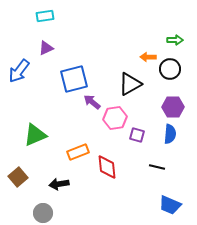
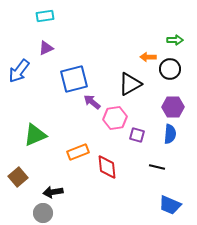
black arrow: moved 6 px left, 8 px down
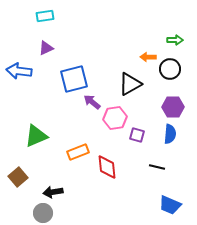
blue arrow: rotated 60 degrees clockwise
green triangle: moved 1 px right, 1 px down
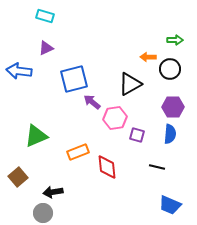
cyan rectangle: rotated 24 degrees clockwise
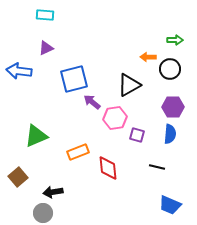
cyan rectangle: moved 1 px up; rotated 12 degrees counterclockwise
black triangle: moved 1 px left, 1 px down
red diamond: moved 1 px right, 1 px down
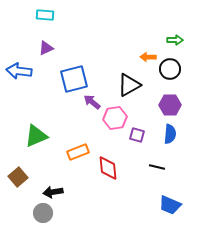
purple hexagon: moved 3 px left, 2 px up
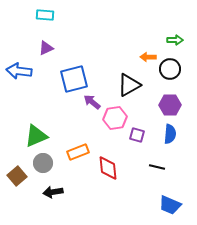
brown square: moved 1 px left, 1 px up
gray circle: moved 50 px up
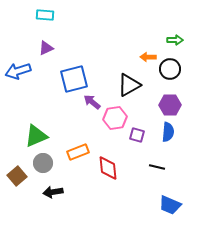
blue arrow: moved 1 px left; rotated 25 degrees counterclockwise
blue semicircle: moved 2 px left, 2 px up
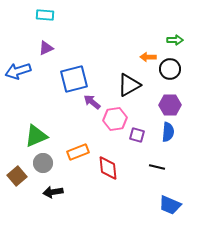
pink hexagon: moved 1 px down
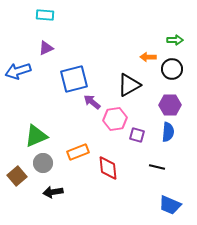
black circle: moved 2 px right
